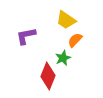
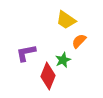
purple L-shape: moved 17 px down
orange semicircle: moved 4 px right, 1 px down
green star: moved 2 px down
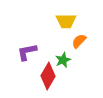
yellow trapezoid: moved 1 px down; rotated 35 degrees counterclockwise
purple L-shape: moved 1 px right, 1 px up
red diamond: rotated 8 degrees clockwise
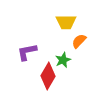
yellow trapezoid: moved 1 px down
